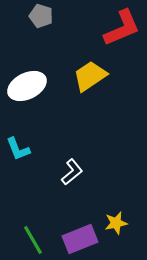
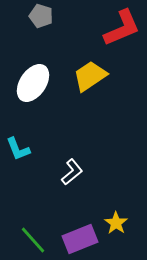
white ellipse: moved 6 px right, 3 px up; rotated 30 degrees counterclockwise
yellow star: rotated 25 degrees counterclockwise
green line: rotated 12 degrees counterclockwise
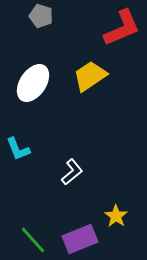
yellow star: moved 7 px up
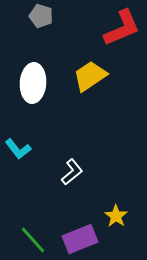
white ellipse: rotated 30 degrees counterclockwise
cyan L-shape: rotated 16 degrees counterclockwise
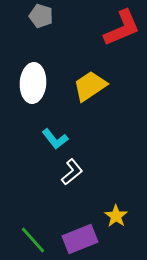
yellow trapezoid: moved 10 px down
cyan L-shape: moved 37 px right, 10 px up
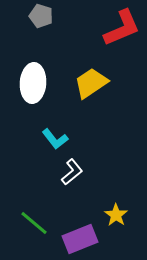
yellow trapezoid: moved 1 px right, 3 px up
yellow star: moved 1 px up
green line: moved 1 px right, 17 px up; rotated 8 degrees counterclockwise
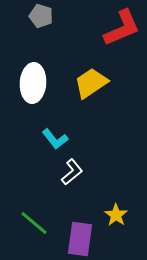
purple rectangle: rotated 60 degrees counterclockwise
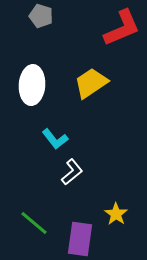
white ellipse: moved 1 px left, 2 px down
yellow star: moved 1 px up
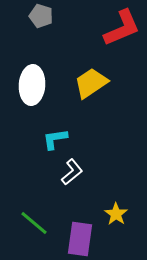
cyan L-shape: rotated 120 degrees clockwise
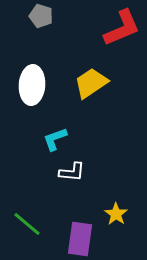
cyan L-shape: rotated 12 degrees counterclockwise
white L-shape: rotated 44 degrees clockwise
green line: moved 7 px left, 1 px down
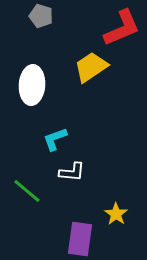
yellow trapezoid: moved 16 px up
green line: moved 33 px up
